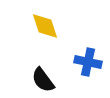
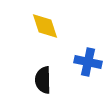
black semicircle: rotated 36 degrees clockwise
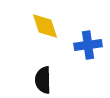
blue cross: moved 17 px up; rotated 20 degrees counterclockwise
